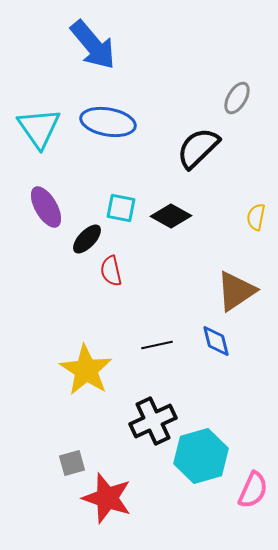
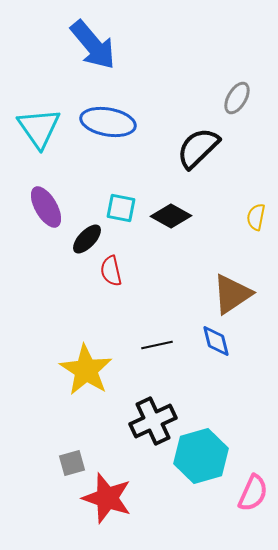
brown triangle: moved 4 px left, 3 px down
pink semicircle: moved 3 px down
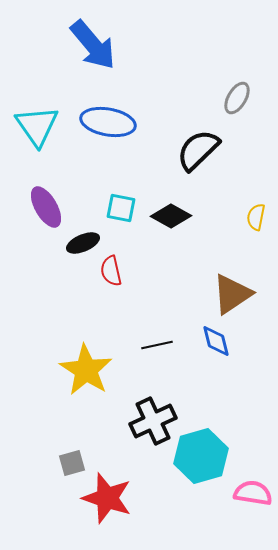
cyan triangle: moved 2 px left, 2 px up
black semicircle: moved 2 px down
black ellipse: moved 4 px left, 4 px down; rotated 24 degrees clockwise
pink semicircle: rotated 105 degrees counterclockwise
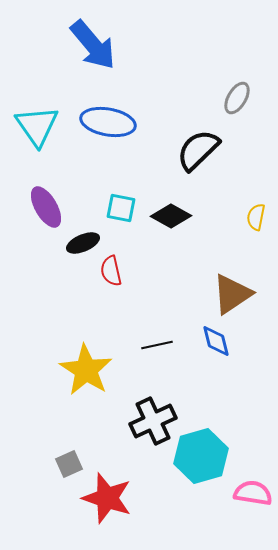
gray square: moved 3 px left, 1 px down; rotated 8 degrees counterclockwise
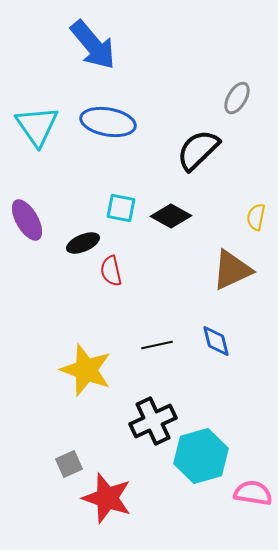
purple ellipse: moved 19 px left, 13 px down
brown triangle: moved 24 px up; rotated 9 degrees clockwise
yellow star: rotated 12 degrees counterclockwise
